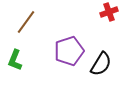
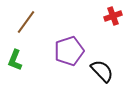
red cross: moved 4 px right, 4 px down
black semicircle: moved 1 px right, 7 px down; rotated 75 degrees counterclockwise
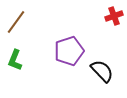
red cross: moved 1 px right
brown line: moved 10 px left
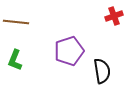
brown line: rotated 60 degrees clockwise
black semicircle: rotated 35 degrees clockwise
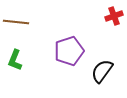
black semicircle: rotated 135 degrees counterclockwise
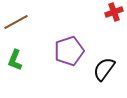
red cross: moved 4 px up
brown line: rotated 35 degrees counterclockwise
black semicircle: moved 2 px right, 2 px up
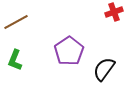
purple pentagon: rotated 16 degrees counterclockwise
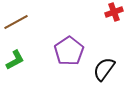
green L-shape: rotated 140 degrees counterclockwise
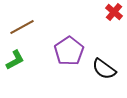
red cross: rotated 30 degrees counterclockwise
brown line: moved 6 px right, 5 px down
black semicircle: rotated 90 degrees counterclockwise
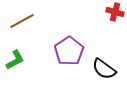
red cross: moved 1 px right; rotated 24 degrees counterclockwise
brown line: moved 6 px up
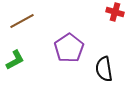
purple pentagon: moved 3 px up
black semicircle: rotated 45 degrees clockwise
